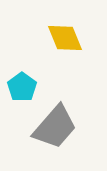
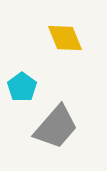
gray trapezoid: moved 1 px right
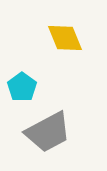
gray trapezoid: moved 8 px left, 5 px down; rotated 21 degrees clockwise
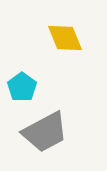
gray trapezoid: moved 3 px left
